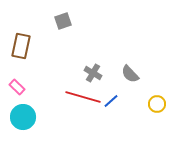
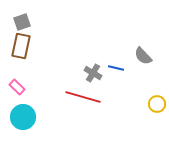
gray square: moved 41 px left, 1 px down
gray semicircle: moved 13 px right, 18 px up
blue line: moved 5 px right, 33 px up; rotated 56 degrees clockwise
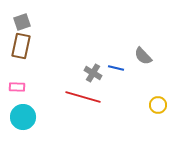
pink rectangle: rotated 42 degrees counterclockwise
yellow circle: moved 1 px right, 1 px down
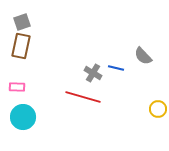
yellow circle: moved 4 px down
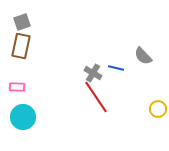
red line: moved 13 px right; rotated 40 degrees clockwise
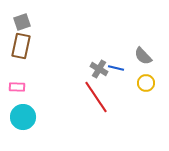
gray cross: moved 6 px right, 4 px up
yellow circle: moved 12 px left, 26 px up
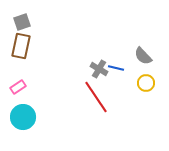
pink rectangle: moved 1 px right; rotated 35 degrees counterclockwise
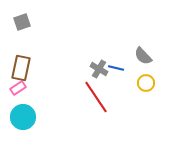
brown rectangle: moved 22 px down
pink rectangle: moved 1 px down
